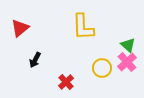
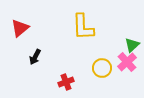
green triangle: moved 4 px right; rotated 35 degrees clockwise
black arrow: moved 3 px up
red cross: rotated 21 degrees clockwise
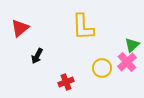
black arrow: moved 2 px right, 1 px up
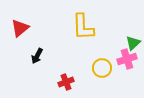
green triangle: moved 1 px right, 2 px up
pink cross: moved 3 px up; rotated 24 degrees clockwise
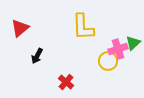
pink cross: moved 9 px left, 10 px up
yellow circle: moved 6 px right, 7 px up
red cross: rotated 28 degrees counterclockwise
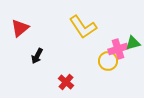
yellow L-shape: rotated 32 degrees counterclockwise
green triangle: rotated 28 degrees clockwise
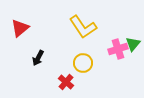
green triangle: moved 1 px down; rotated 35 degrees counterclockwise
black arrow: moved 1 px right, 2 px down
yellow circle: moved 25 px left, 2 px down
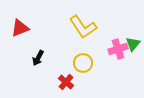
red triangle: rotated 18 degrees clockwise
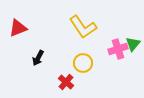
red triangle: moved 2 px left
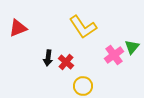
green triangle: moved 1 px left, 3 px down
pink cross: moved 4 px left, 6 px down; rotated 18 degrees counterclockwise
black arrow: moved 10 px right; rotated 21 degrees counterclockwise
yellow circle: moved 23 px down
red cross: moved 20 px up
